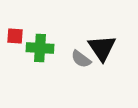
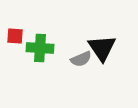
gray semicircle: rotated 60 degrees counterclockwise
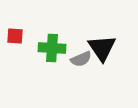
green cross: moved 12 px right
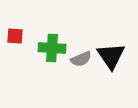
black triangle: moved 9 px right, 8 px down
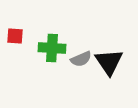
black triangle: moved 2 px left, 6 px down
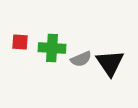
red square: moved 5 px right, 6 px down
black triangle: moved 1 px right, 1 px down
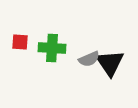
gray semicircle: moved 8 px right
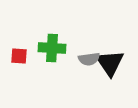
red square: moved 1 px left, 14 px down
gray semicircle: rotated 15 degrees clockwise
